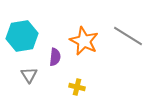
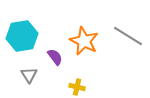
purple semicircle: rotated 42 degrees counterclockwise
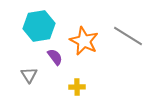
cyan hexagon: moved 17 px right, 10 px up
yellow cross: rotated 14 degrees counterclockwise
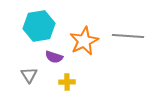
gray line: rotated 28 degrees counterclockwise
orange star: rotated 20 degrees clockwise
purple semicircle: moved 1 px left; rotated 144 degrees clockwise
yellow cross: moved 10 px left, 5 px up
